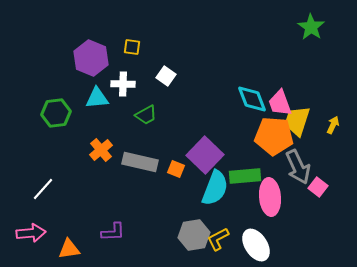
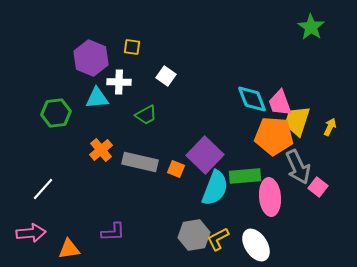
white cross: moved 4 px left, 2 px up
yellow arrow: moved 3 px left, 2 px down
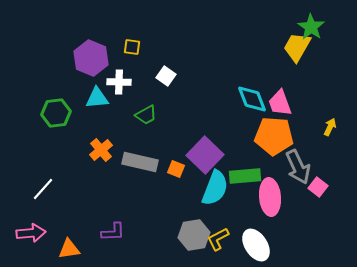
yellow trapezoid: moved 74 px up; rotated 12 degrees clockwise
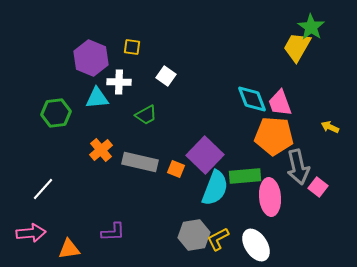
yellow arrow: rotated 90 degrees counterclockwise
gray arrow: rotated 12 degrees clockwise
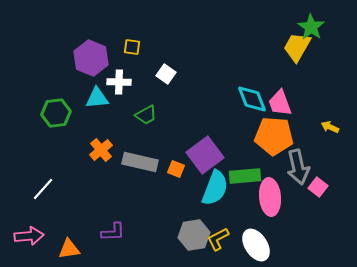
white square: moved 2 px up
purple square: rotated 9 degrees clockwise
pink arrow: moved 2 px left, 3 px down
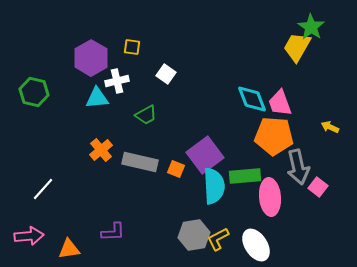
purple hexagon: rotated 8 degrees clockwise
white cross: moved 2 px left, 1 px up; rotated 15 degrees counterclockwise
green hexagon: moved 22 px left, 21 px up; rotated 20 degrees clockwise
cyan semicircle: moved 1 px left, 2 px up; rotated 24 degrees counterclockwise
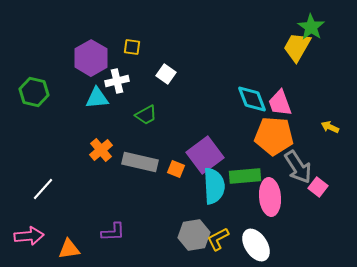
gray arrow: rotated 20 degrees counterclockwise
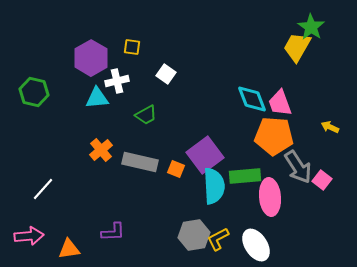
pink square: moved 4 px right, 7 px up
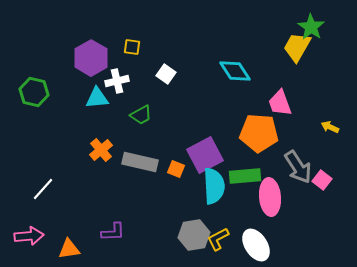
cyan diamond: moved 17 px left, 28 px up; rotated 12 degrees counterclockwise
green trapezoid: moved 5 px left
orange pentagon: moved 15 px left, 3 px up
purple square: rotated 9 degrees clockwise
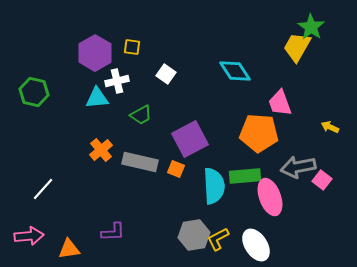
purple hexagon: moved 4 px right, 5 px up
purple square: moved 15 px left, 16 px up
gray arrow: rotated 112 degrees clockwise
pink ellipse: rotated 15 degrees counterclockwise
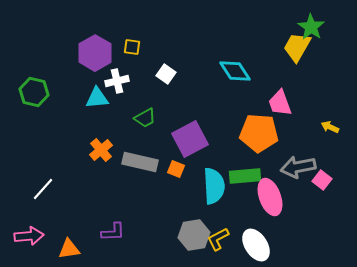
green trapezoid: moved 4 px right, 3 px down
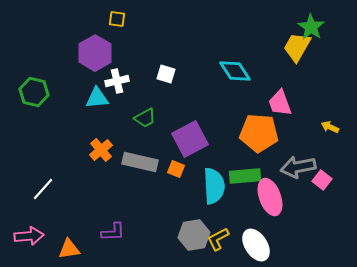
yellow square: moved 15 px left, 28 px up
white square: rotated 18 degrees counterclockwise
